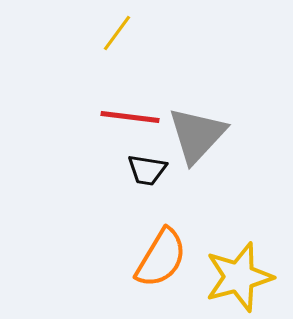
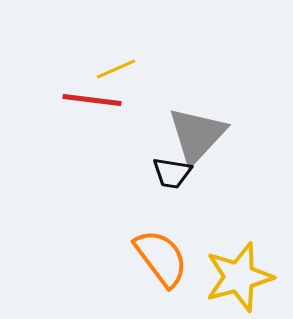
yellow line: moved 1 px left, 36 px down; rotated 30 degrees clockwise
red line: moved 38 px left, 17 px up
black trapezoid: moved 25 px right, 3 px down
orange semicircle: rotated 68 degrees counterclockwise
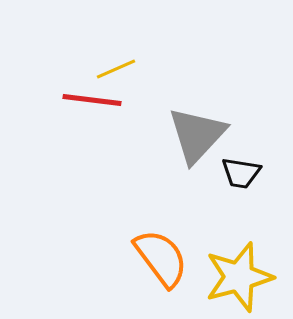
black trapezoid: moved 69 px right
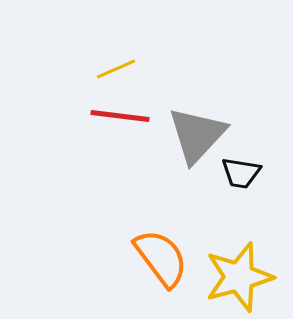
red line: moved 28 px right, 16 px down
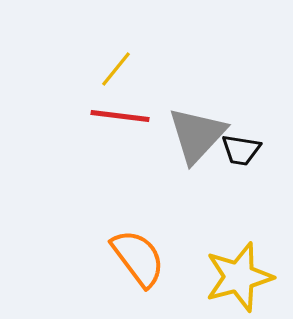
yellow line: rotated 27 degrees counterclockwise
black trapezoid: moved 23 px up
orange semicircle: moved 23 px left
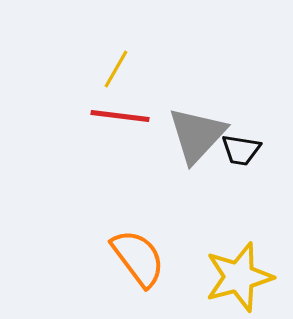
yellow line: rotated 9 degrees counterclockwise
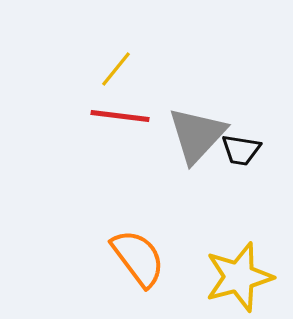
yellow line: rotated 9 degrees clockwise
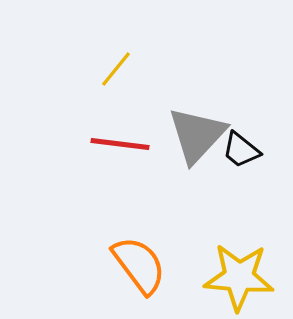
red line: moved 28 px down
black trapezoid: rotated 30 degrees clockwise
orange semicircle: moved 1 px right, 7 px down
yellow star: rotated 20 degrees clockwise
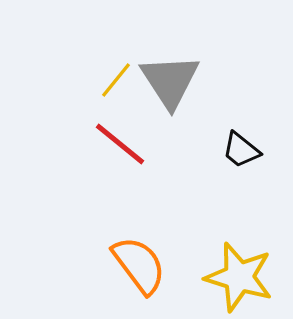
yellow line: moved 11 px down
gray triangle: moved 27 px left, 54 px up; rotated 16 degrees counterclockwise
red line: rotated 32 degrees clockwise
yellow star: rotated 12 degrees clockwise
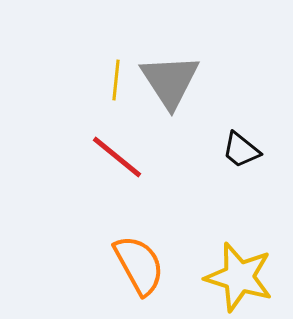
yellow line: rotated 33 degrees counterclockwise
red line: moved 3 px left, 13 px down
orange semicircle: rotated 8 degrees clockwise
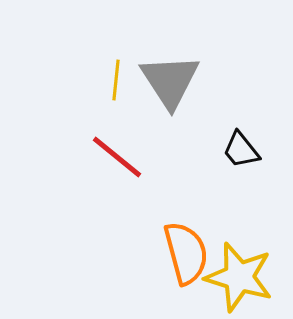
black trapezoid: rotated 12 degrees clockwise
orange semicircle: moved 47 px right, 12 px up; rotated 14 degrees clockwise
